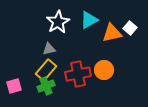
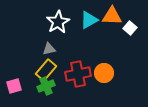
orange triangle: moved 17 px up; rotated 15 degrees clockwise
orange circle: moved 3 px down
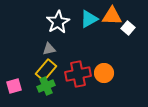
cyan triangle: moved 1 px up
white square: moved 2 px left
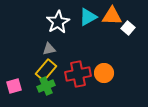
cyan triangle: moved 1 px left, 2 px up
